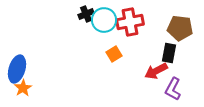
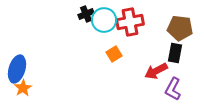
black rectangle: moved 6 px right
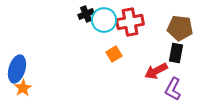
black rectangle: moved 1 px right
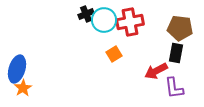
purple L-shape: moved 1 px right, 1 px up; rotated 35 degrees counterclockwise
